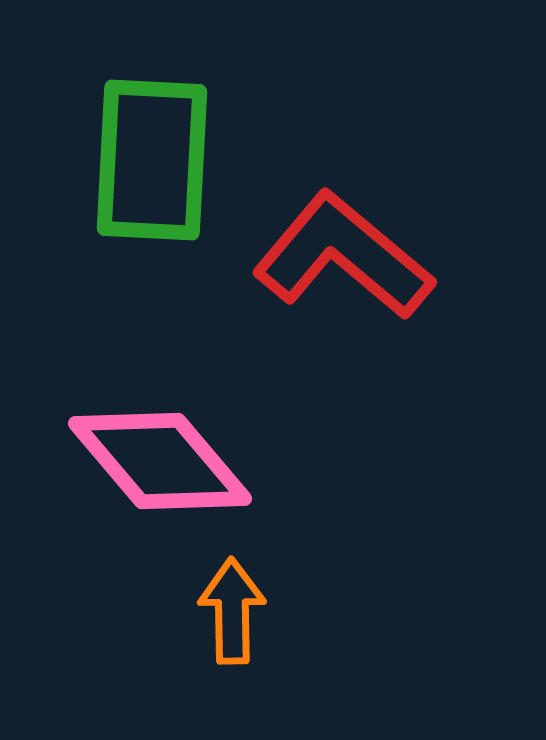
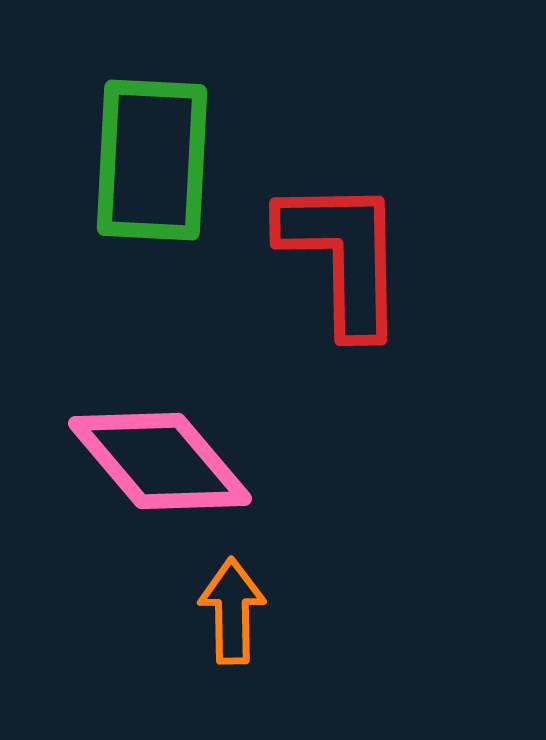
red L-shape: rotated 49 degrees clockwise
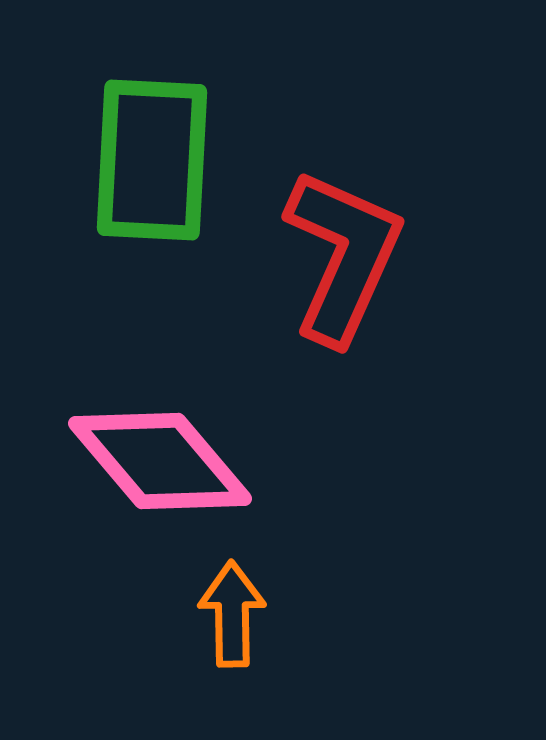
red L-shape: rotated 25 degrees clockwise
orange arrow: moved 3 px down
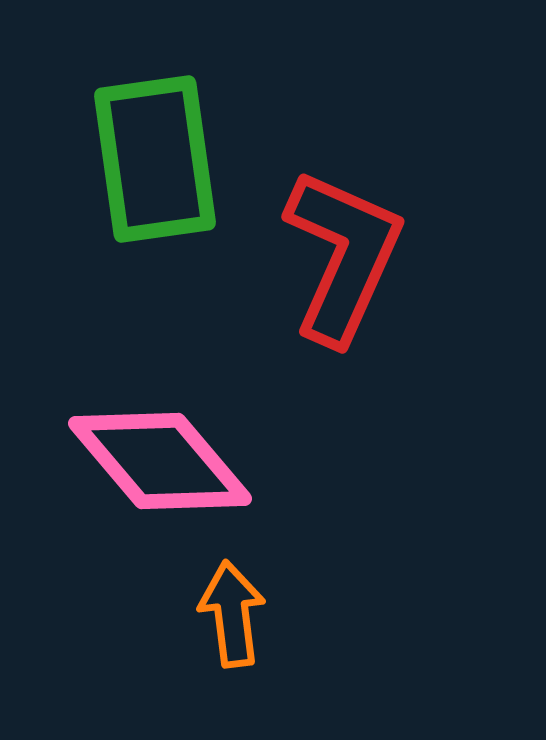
green rectangle: moved 3 px right, 1 px up; rotated 11 degrees counterclockwise
orange arrow: rotated 6 degrees counterclockwise
